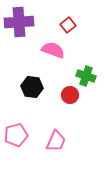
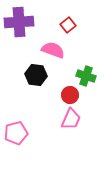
black hexagon: moved 4 px right, 12 px up
pink pentagon: moved 2 px up
pink trapezoid: moved 15 px right, 22 px up
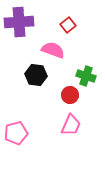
pink trapezoid: moved 6 px down
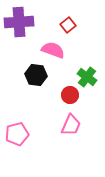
green cross: moved 1 px right, 1 px down; rotated 18 degrees clockwise
pink pentagon: moved 1 px right, 1 px down
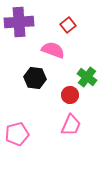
black hexagon: moved 1 px left, 3 px down
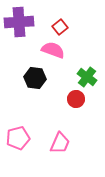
red square: moved 8 px left, 2 px down
red circle: moved 6 px right, 4 px down
pink trapezoid: moved 11 px left, 18 px down
pink pentagon: moved 1 px right, 4 px down
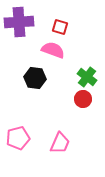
red square: rotated 35 degrees counterclockwise
red circle: moved 7 px right
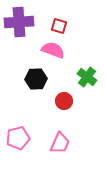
red square: moved 1 px left, 1 px up
black hexagon: moved 1 px right, 1 px down; rotated 10 degrees counterclockwise
red circle: moved 19 px left, 2 px down
